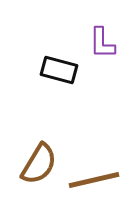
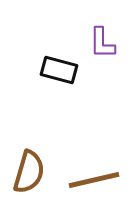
brown semicircle: moved 10 px left, 8 px down; rotated 15 degrees counterclockwise
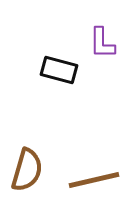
brown semicircle: moved 2 px left, 2 px up
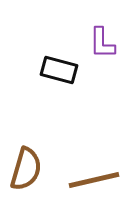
brown semicircle: moved 1 px left, 1 px up
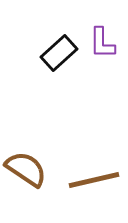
black rectangle: moved 17 px up; rotated 57 degrees counterclockwise
brown semicircle: rotated 72 degrees counterclockwise
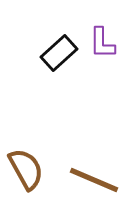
brown semicircle: rotated 27 degrees clockwise
brown line: rotated 36 degrees clockwise
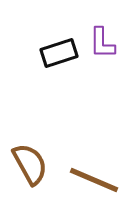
black rectangle: rotated 24 degrees clockwise
brown semicircle: moved 4 px right, 5 px up
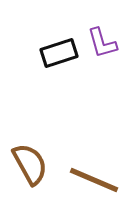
purple L-shape: rotated 16 degrees counterclockwise
